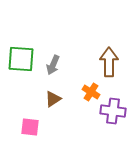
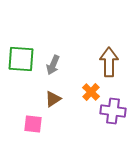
orange cross: rotated 12 degrees clockwise
pink square: moved 3 px right, 3 px up
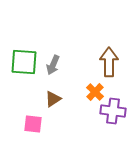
green square: moved 3 px right, 3 px down
orange cross: moved 4 px right
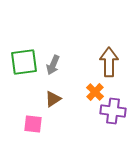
green square: rotated 12 degrees counterclockwise
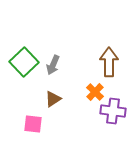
green square: rotated 36 degrees counterclockwise
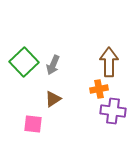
orange cross: moved 4 px right, 3 px up; rotated 36 degrees clockwise
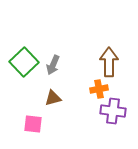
brown triangle: moved 1 px up; rotated 18 degrees clockwise
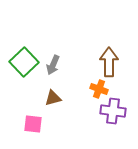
orange cross: rotated 30 degrees clockwise
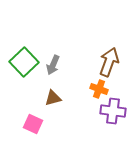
brown arrow: rotated 20 degrees clockwise
pink square: rotated 18 degrees clockwise
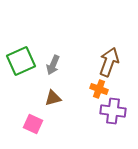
green square: moved 3 px left, 1 px up; rotated 20 degrees clockwise
